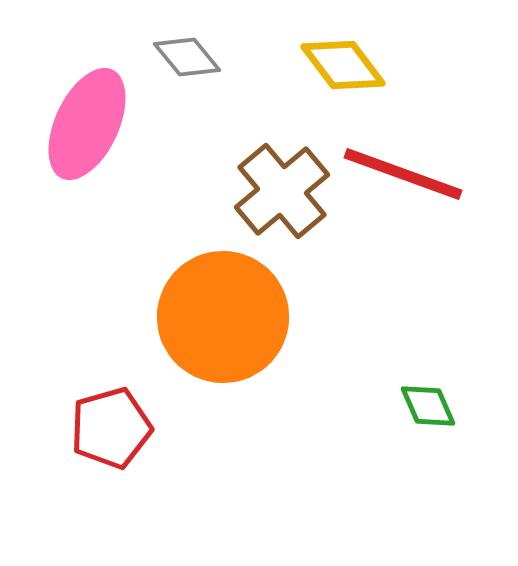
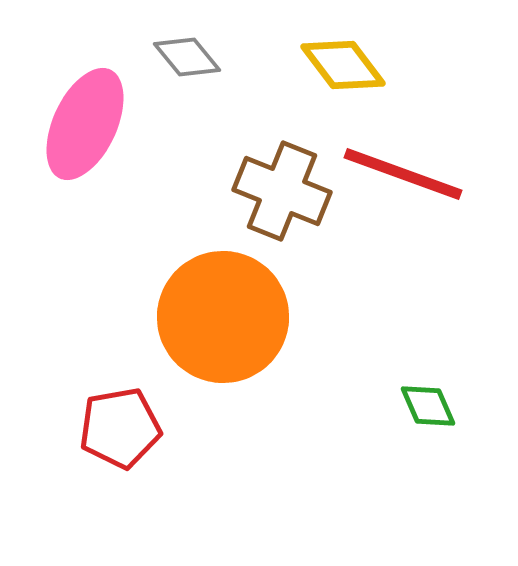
pink ellipse: moved 2 px left
brown cross: rotated 28 degrees counterclockwise
red pentagon: moved 9 px right; rotated 6 degrees clockwise
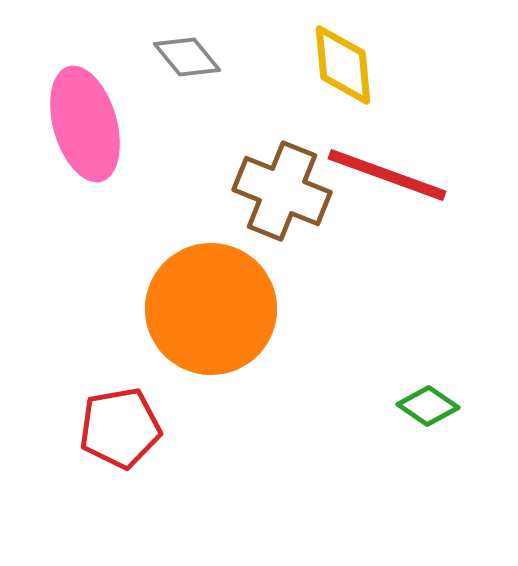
yellow diamond: rotated 32 degrees clockwise
pink ellipse: rotated 41 degrees counterclockwise
red line: moved 16 px left, 1 px down
orange circle: moved 12 px left, 8 px up
green diamond: rotated 32 degrees counterclockwise
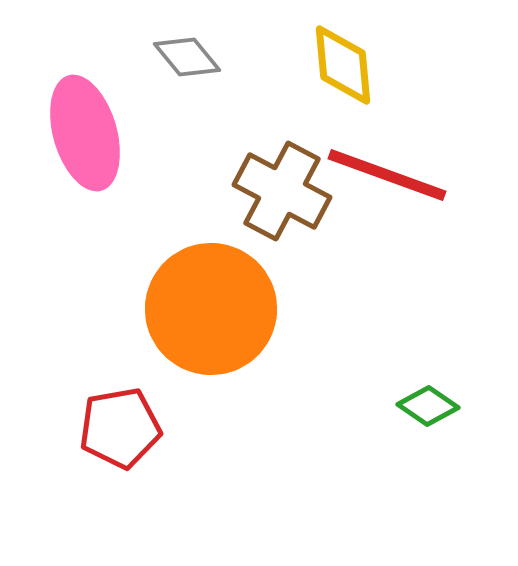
pink ellipse: moved 9 px down
brown cross: rotated 6 degrees clockwise
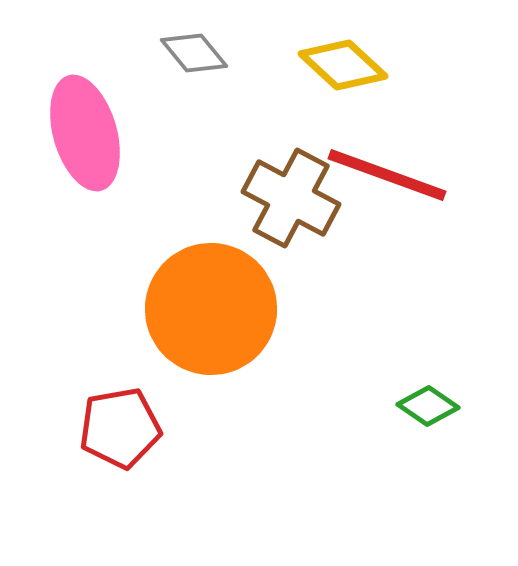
gray diamond: moved 7 px right, 4 px up
yellow diamond: rotated 42 degrees counterclockwise
brown cross: moved 9 px right, 7 px down
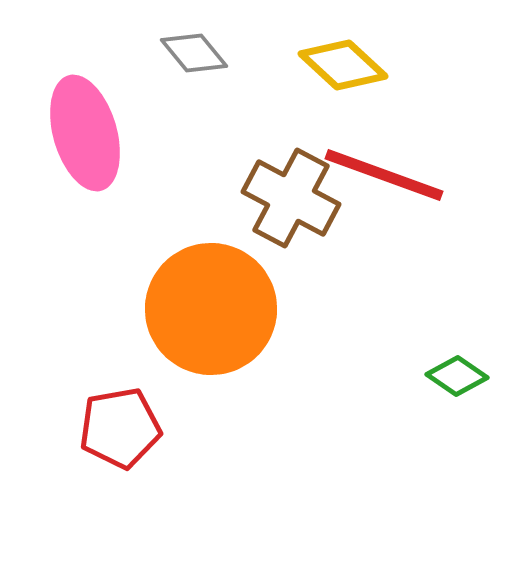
red line: moved 3 px left
green diamond: moved 29 px right, 30 px up
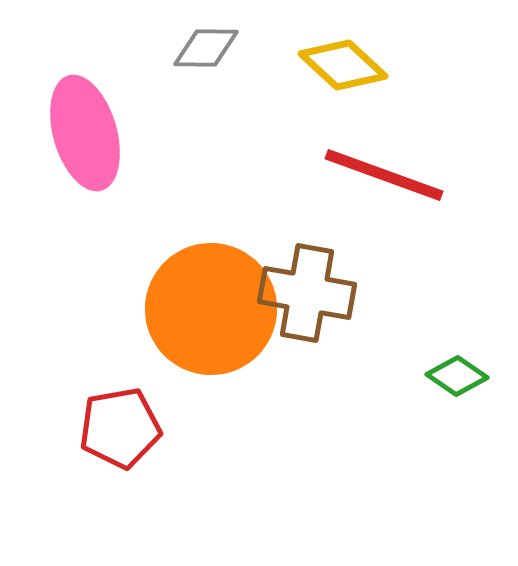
gray diamond: moved 12 px right, 5 px up; rotated 50 degrees counterclockwise
brown cross: moved 16 px right, 95 px down; rotated 18 degrees counterclockwise
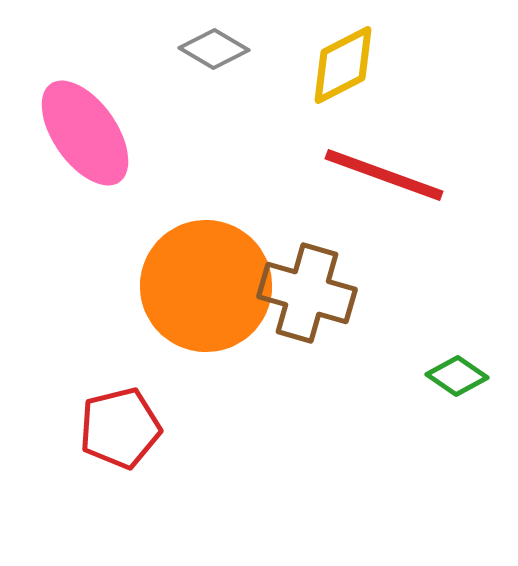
gray diamond: moved 8 px right, 1 px down; rotated 30 degrees clockwise
yellow diamond: rotated 70 degrees counterclockwise
pink ellipse: rotated 19 degrees counterclockwise
brown cross: rotated 6 degrees clockwise
orange circle: moved 5 px left, 23 px up
red pentagon: rotated 4 degrees counterclockwise
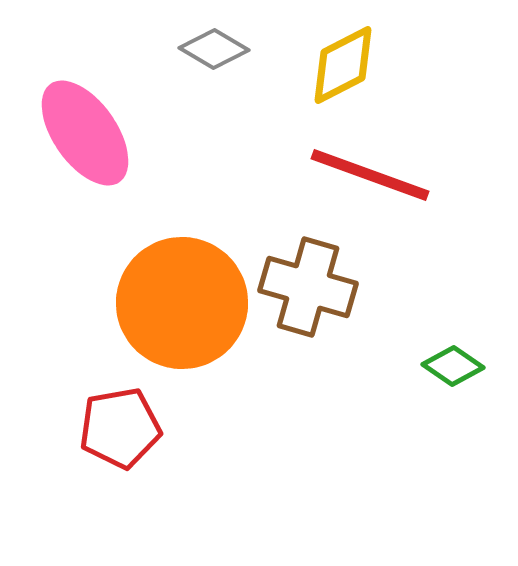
red line: moved 14 px left
orange circle: moved 24 px left, 17 px down
brown cross: moved 1 px right, 6 px up
green diamond: moved 4 px left, 10 px up
red pentagon: rotated 4 degrees clockwise
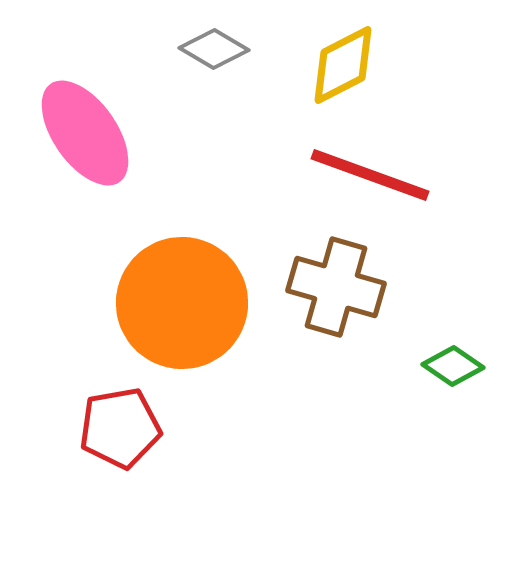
brown cross: moved 28 px right
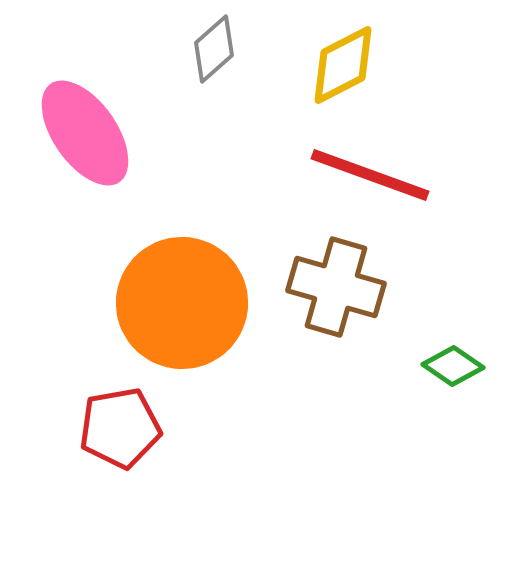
gray diamond: rotated 72 degrees counterclockwise
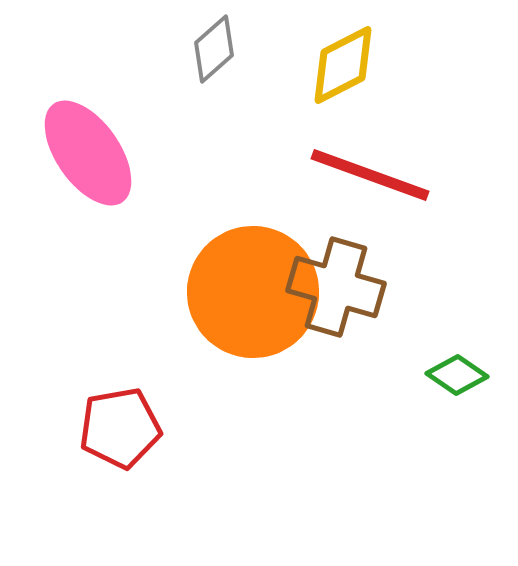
pink ellipse: moved 3 px right, 20 px down
orange circle: moved 71 px right, 11 px up
green diamond: moved 4 px right, 9 px down
